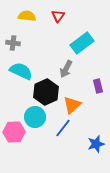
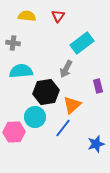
cyan semicircle: rotated 30 degrees counterclockwise
black hexagon: rotated 15 degrees clockwise
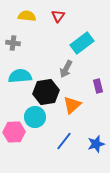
cyan semicircle: moved 1 px left, 5 px down
blue line: moved 1 px right, 13 px down
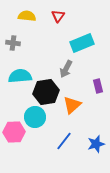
cyan rectangle: rotated 15 degrees clockwise
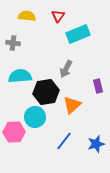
cyan rectangle: moved 4 px left, 9 px up
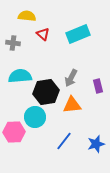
red triangle: moved 15 px left, 18 px down; rotated 24 degrees counterclockwise
gray arrow: moved 5 px right, 9 px down
orange triangle: rotated 36 degrees clockwise
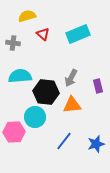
yellow semicircle: rotated 24 degrees counterclockwise
black hexagon: rotated 15 degrees clockwise
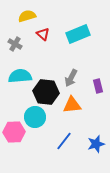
gray cross: moved 2 px right, 1 px down; rotated 24 degrees clockwise
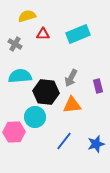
red triangle: rotated 40 degrees counterclockwise
